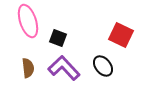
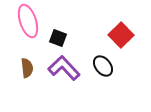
red square: rotated 20 degrees clockwise
brown semicircle: moved 1 px left
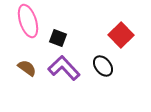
brown semicircle: rotated 48 degrees counterclockwise
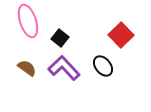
black square: moved 2 px right; rotated 18 degrees clockwise
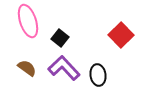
black ellipse: moved 5 px left, 9 px down; rotated 30 degrees clockwise
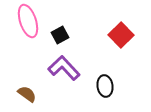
black square: moved 3 px up; rotated 24 degrees clockwise
brown semicircle: moved 26 px down
black ellipse: moved 7 px right, 11 px down
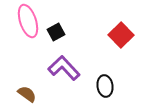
black square: moved 4 px left, 3 px up
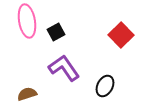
pink ellipse: moved 1 px left; rotated 8 degrees clockwise
purple L-shape: rotated 8 degrees clockwise
black ellipse: rotated 35 degrees clockwise
brown semicircle: rotated 54 degrees counterclockwise
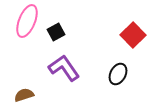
pink ellipse: rotated 32 degrees clockwise
red square: moved 12 px right
black ellipse: moved 13 px right, 12 px up
brown semicircle: moved 3 px left, 1 px down
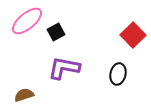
pink ellipse: rotated 28 degrees clockwise
purple L-shape: rotated 44 degrees counterclockwise
black ellipse: rotated 15 degrees counterclockwise
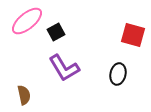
red square: rotated 30 degrees counterclockwise
purple L-shape: rotated 132 degrees counterclockwise
brown semicircle: rotated 96 degrees clockwise
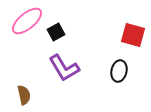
black ellipse: moved 1 px right, 3 px up
